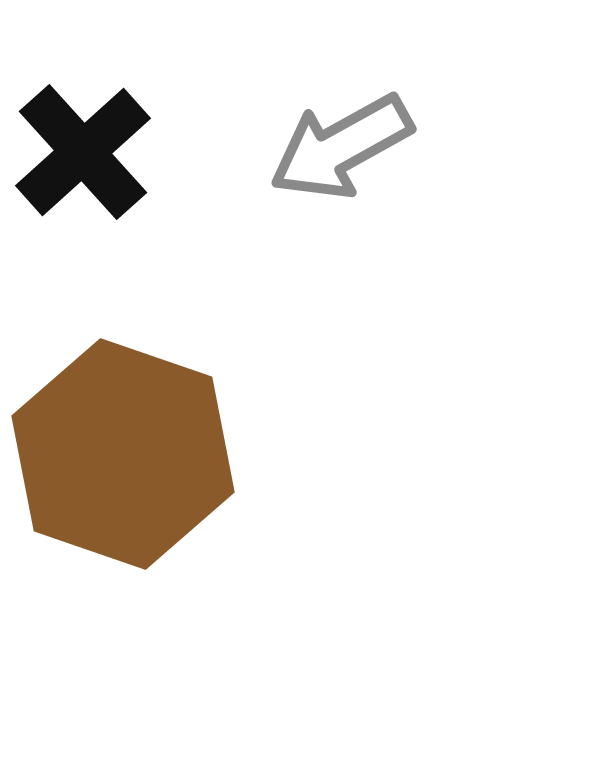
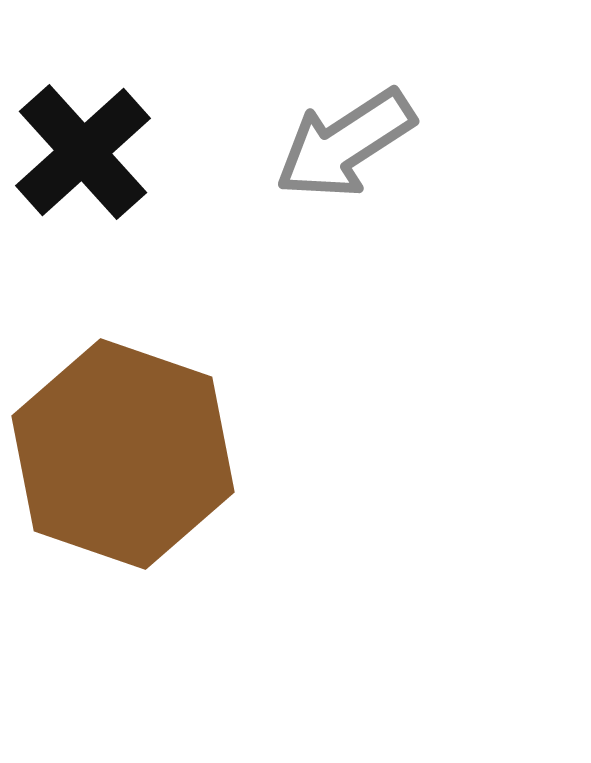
gray arrow: moved 4 px right, 3 px up; rotated 4 degrees counterclockwise
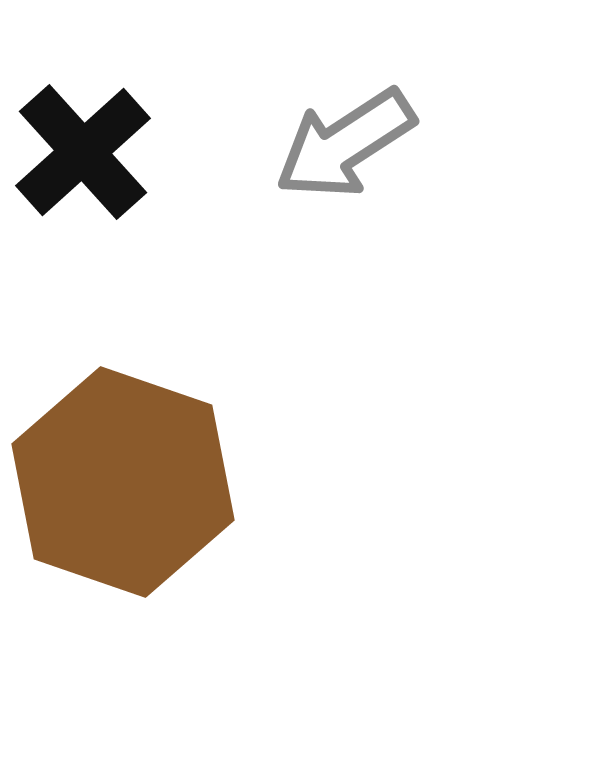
brown hexagon: moved 28 px down
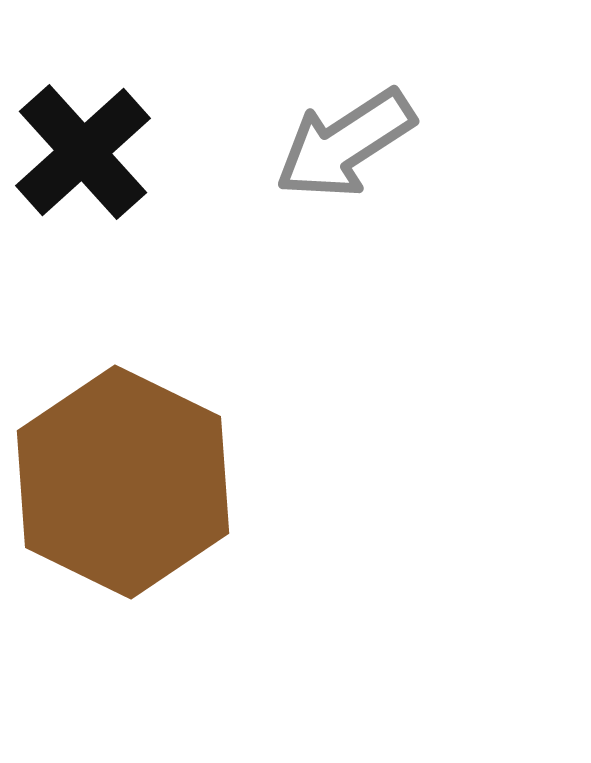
brown hexagon: rotated 7 degrees clockwise
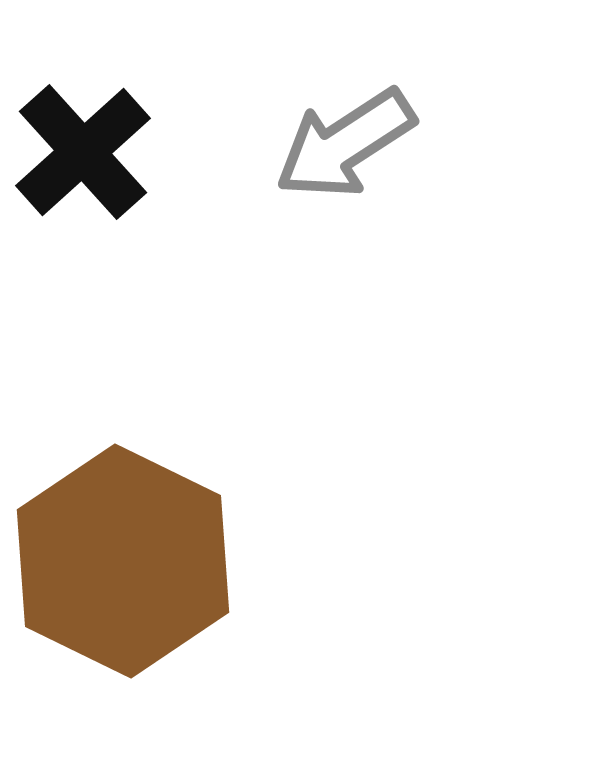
brown hexagon: moved 79 px down
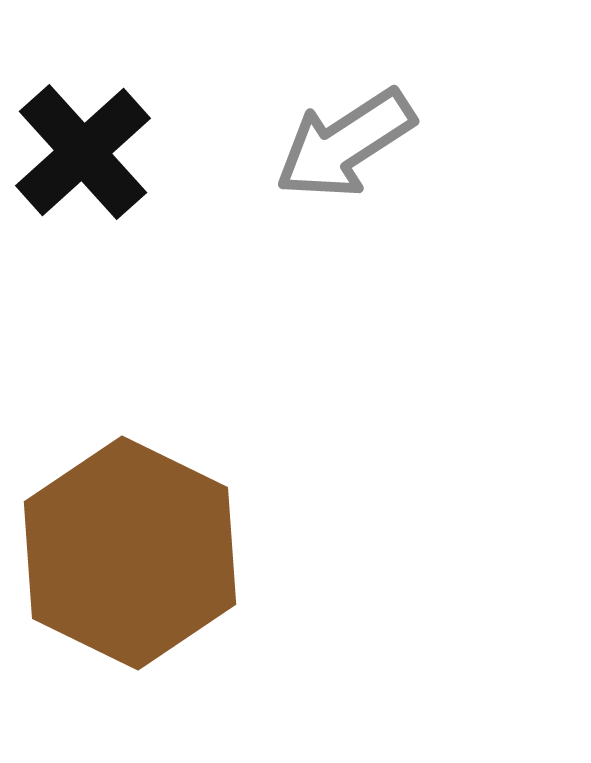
brown hexagon: moved 7 px right, 8 px up
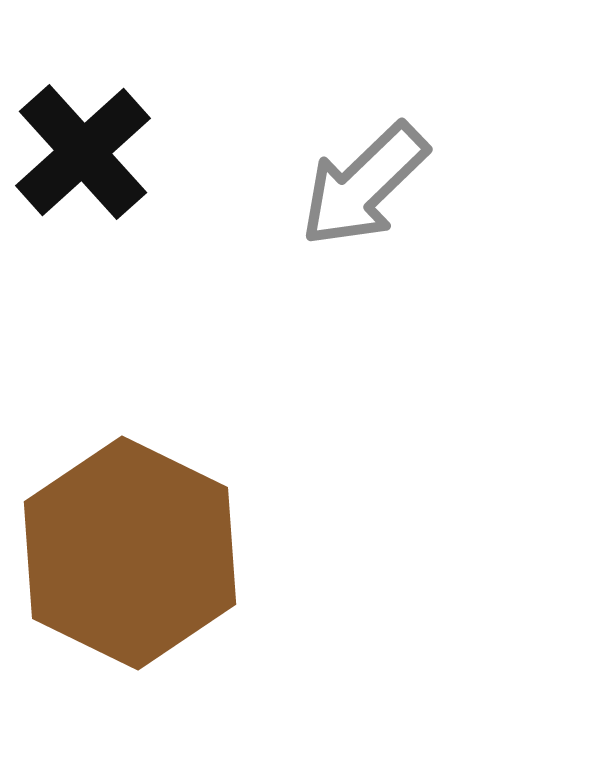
gray arrow: moved 19 px right, 41 px down; rotated 11 degrees counterclockwise
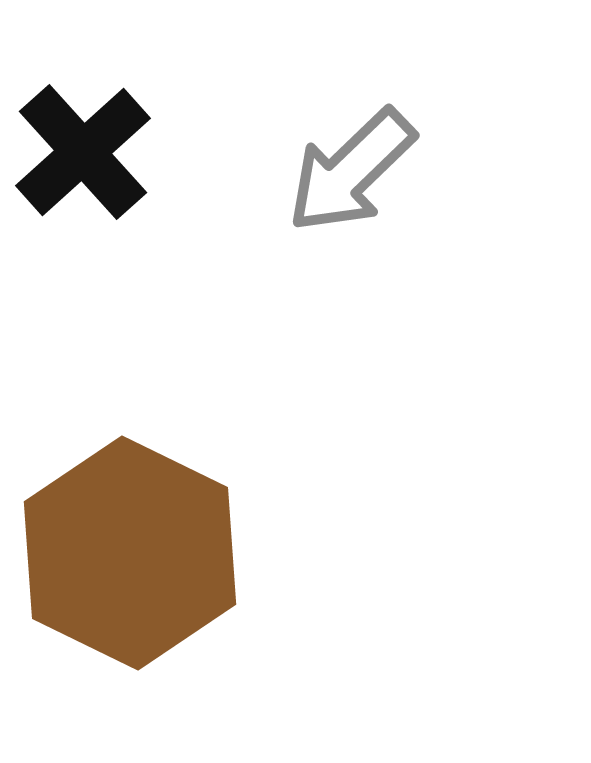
gray arrow: moved 13 px left, 14 px up
